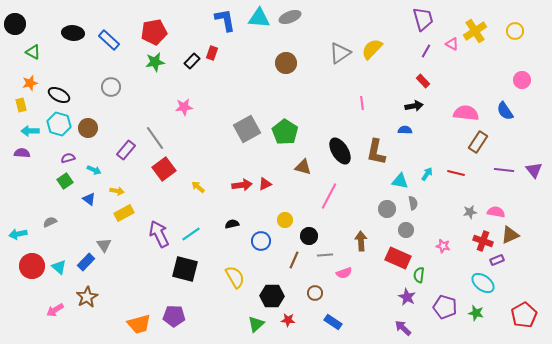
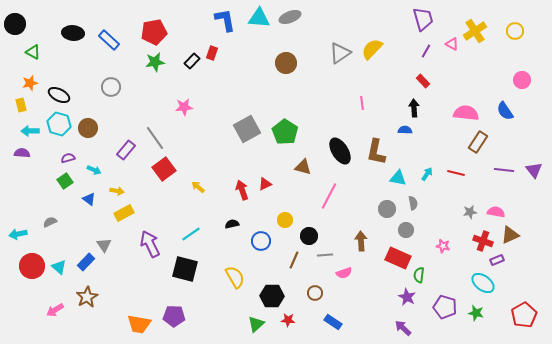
black arrow at (414, 106): moved 2 px down; rotated 84 degrees counterclockwise
cyan triangle at (400, 181): moved 2 px left, 3 px up
red arrow at (242, 185): moved 5 px down; rotated 102 degrees counterclockwise
purple arrow at (159, 234): moved 9 px left, 10 px down
orange trapezoid at (139, 324): rotated 25 degrees clockwise
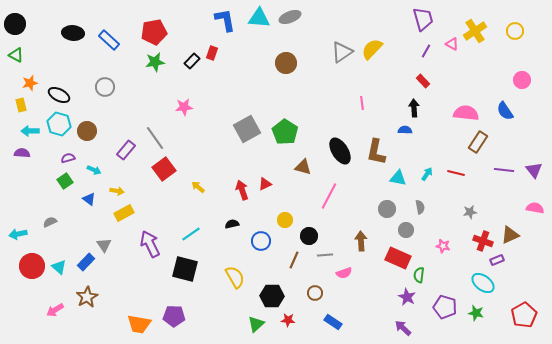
green triangle at (33, 52): moved 17 px left, 3 px down
gray triangle at (340, 53): moved 2 px right, 1 px up
gray circle at (111, 87): moved 6 px left
brown circle at (88, 128): moved 1 px left, 3 px down
gray semicircle at (413, 203): moved 7 px right, 4 px down
pink semicircle at (496, 212): moved 39 px right, 4 px up
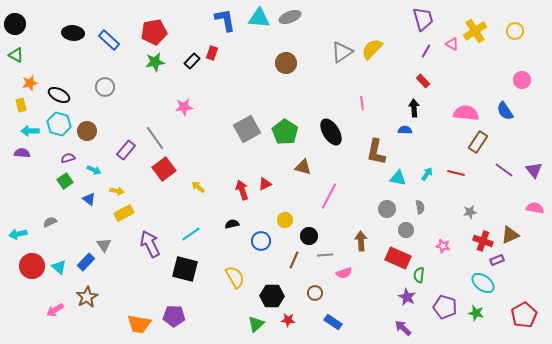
black ellipse at (340, 151): moved 9 px left, 19 px up
purple line at (504, 170): rotated 30 degrees clockwise
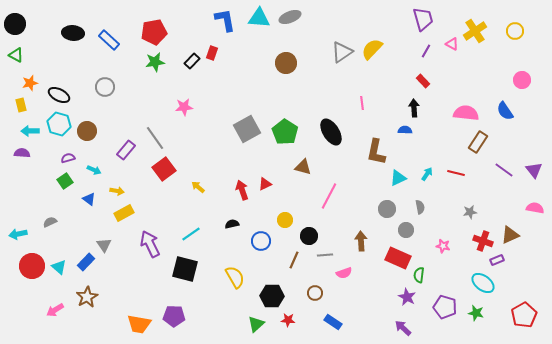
cyan triangle at (398, 178): rotated 36 degrees counterclockwise
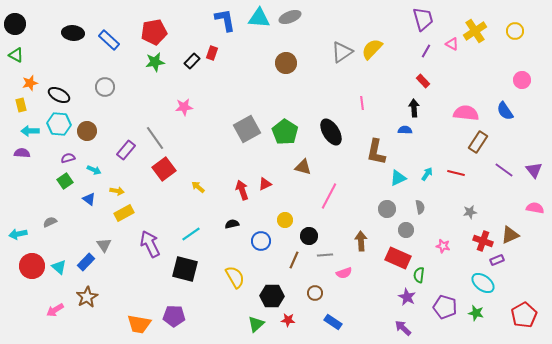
cyan hexagon at (59, 124): rotated 10 degrees counterclockwise
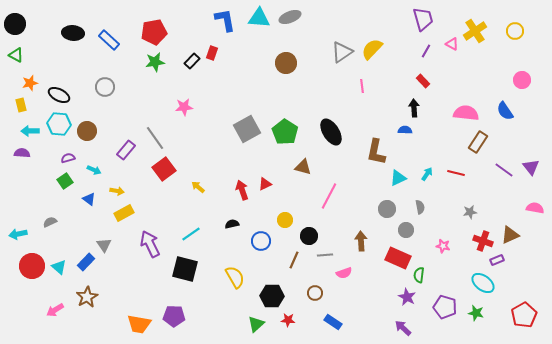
pink line at (362, 103): moved 17 px up
purple triangle at (534, 170): moved 3 px left, 3 px up
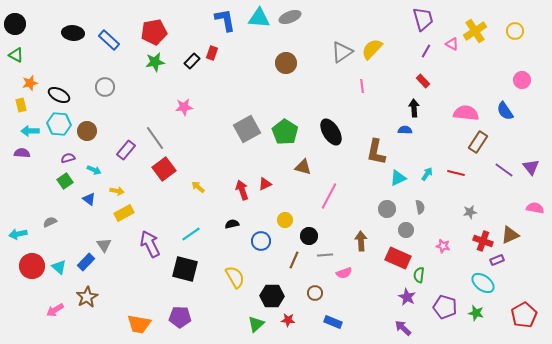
purple pentagon at (174, 316): moved 6 px right, 1 px down
blue rectangle at (333, 322): rotated 12 degrees counterclockwise
